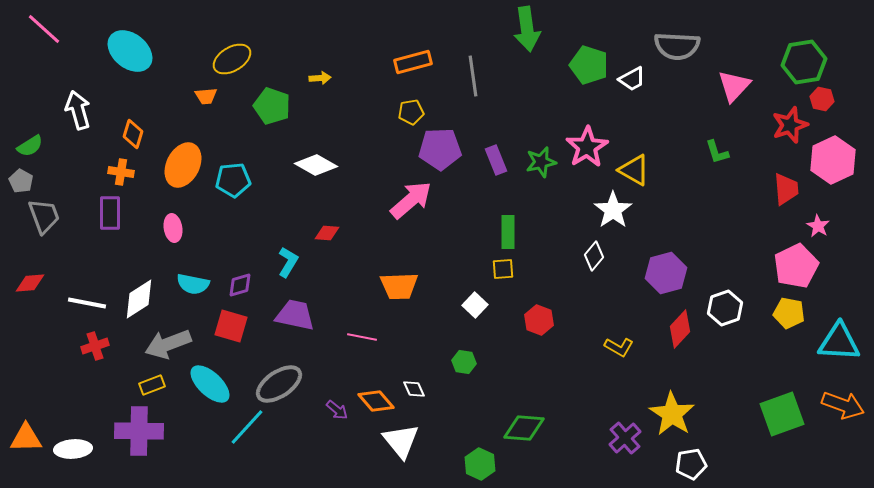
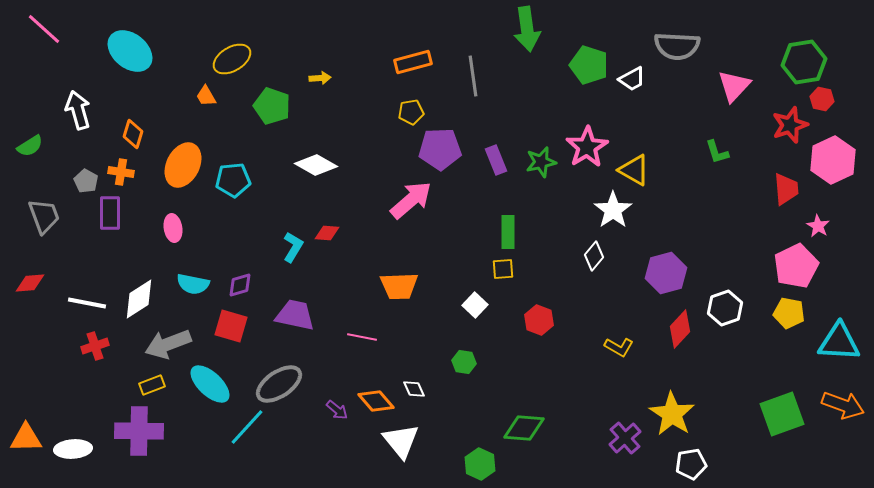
orange trapezoid at (206, 96): rotated 65 degrees clockwise
gray pentagon at (21, 181): moved 65 px right
cyan L-shape at (288, 262): moved 5 px right, 15 px up
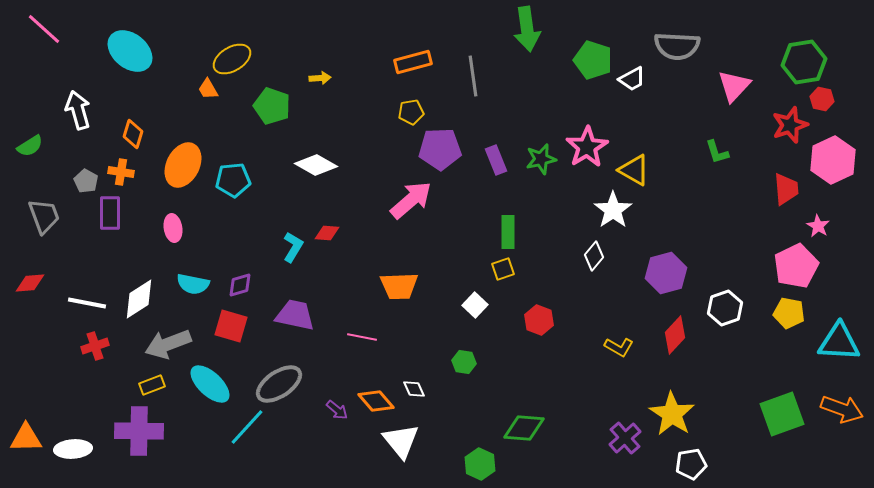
green pentagon at (589, 65): moved 4 px right, 5 px up
orange trapezoid at (206, 96): moved 2 px right, 7 px up
green star at (541, 162): moved 3 px up
yellow square at (503, 269): rotated 15 degrees counterclockwise
red diamond at (680, 329): moved 5 px left, 6 px down
orange arrow at (843, 405): moved 1 px left, 4 px down
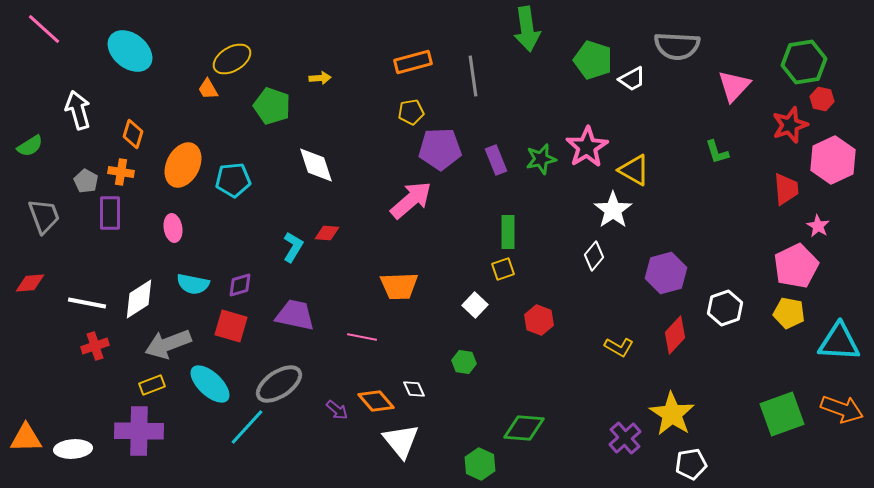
white diamond at (316, 165): rotated 42 degrees clockwise
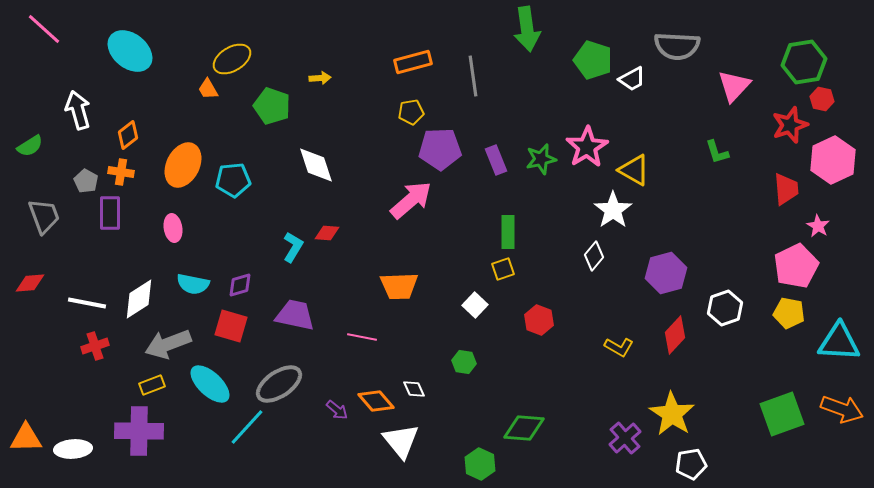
orange diamond at (133, 134): moved 5 px left, 1 px down; rotated 36 degrees clockwise
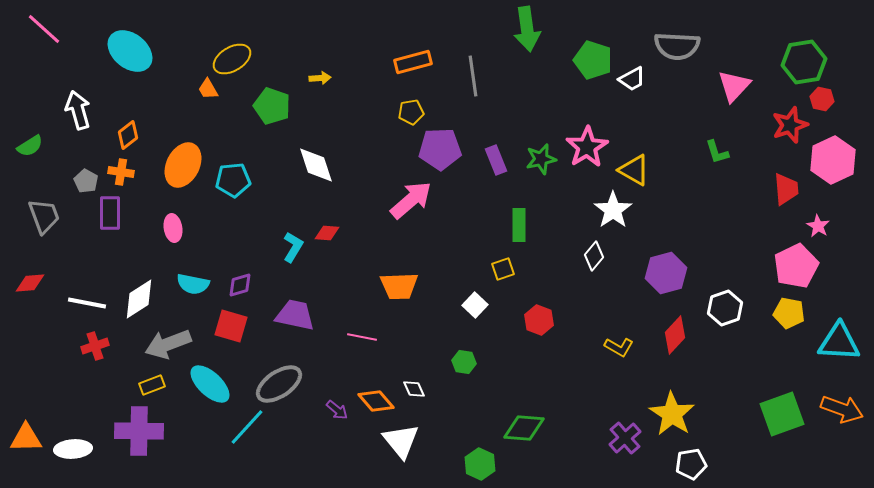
green rectangle at (508, 232): moved 11 px right, 7 px up
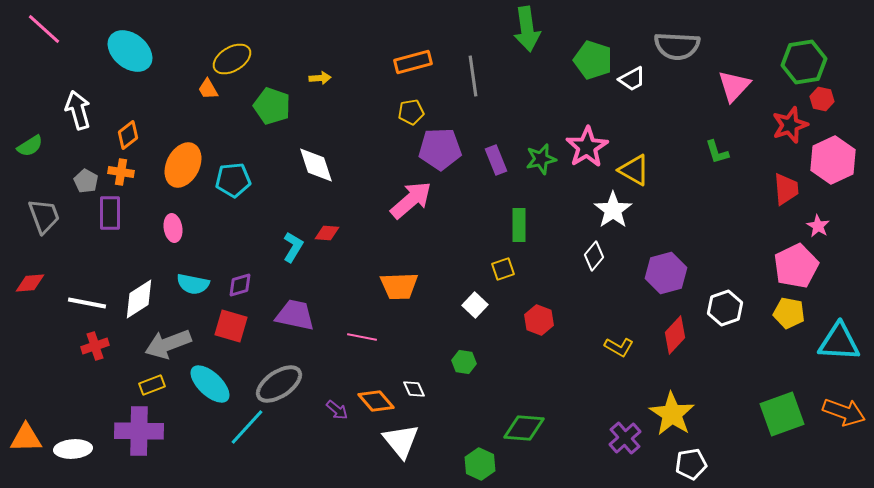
orange arrow at (842, 409): moved 2 px right, 3 px down
